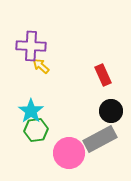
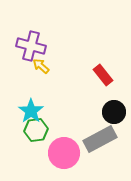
purple cross: rotated 12 degrees clockwise
red rectangle: rotated 15 degrees counterclockwise
black circle: moved 3 px right, 1 px down
pink circle: moved 5 px left
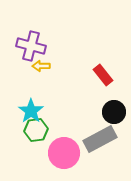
yellow arrow: rotated 42 degrees counterclockwise
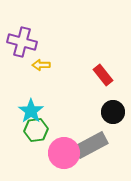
purple cross: moved 9 px left, 4 px up
yellow arrow: moved 1 px up
black circle: moved 1 px left
gray rectangle: moved 9 px left, 6 px down
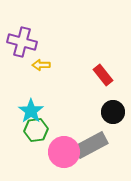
pink circle: moved 1 px up
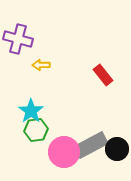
purple cross: moved 4 px left, 3 px up
black circle: moved 4 px right, 37 px down
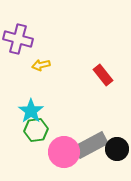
yellow arrow: rotated 12 degrees counterclockwise
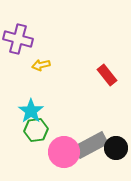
red rectangle: moved 4 px right
black circle: moved 1 px left, 1 px up
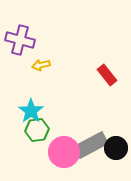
purple cross: moved 2 px right, 1 px down
green hexagon: moved 1 px right
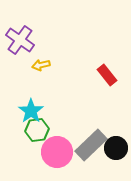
purple cross: rotated 20 degrees clockwise
gray rectangle: rotated 16 degrees counterclockwise
pink circle: moved 7 px left
